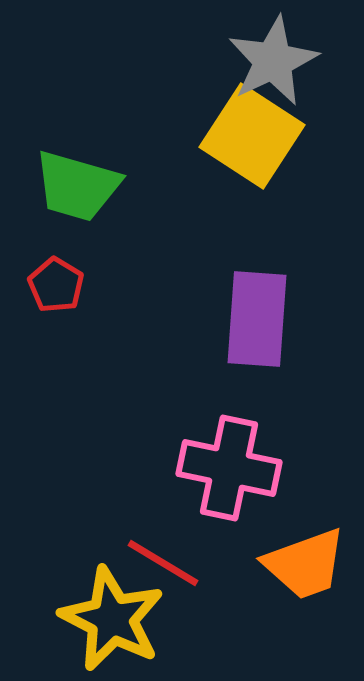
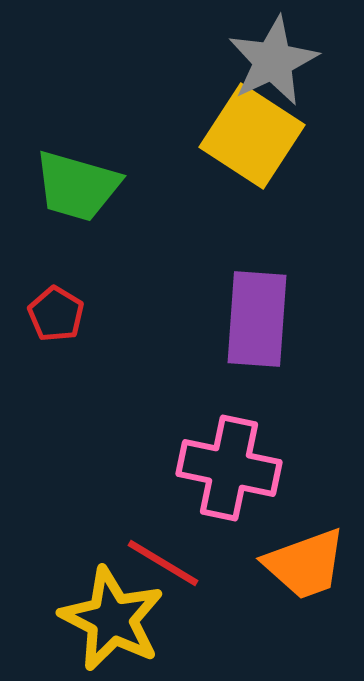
red pentagon: moved 29 px down
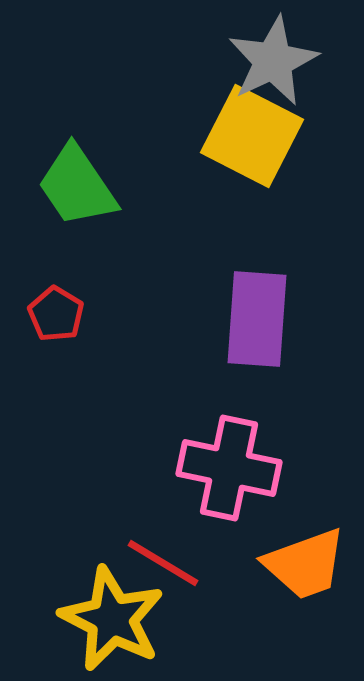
yellow square: rotated 6 degrees counterclockwise
green trapezoid: rotated 40 degrees clockwise
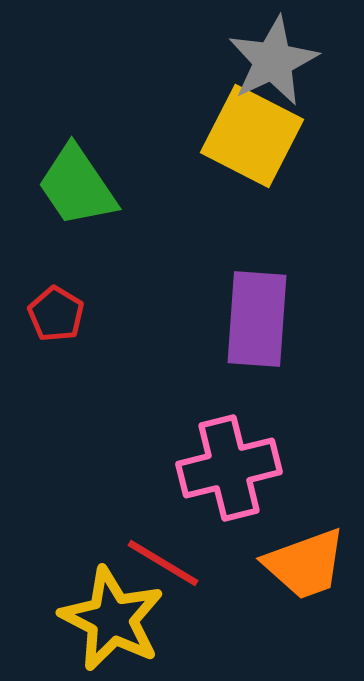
pink cross: rotated 26 degrees counterclockwise
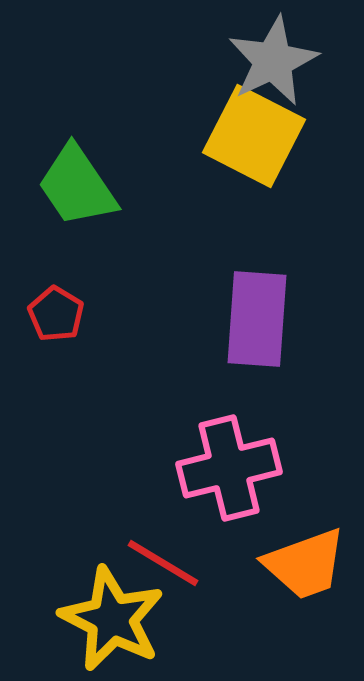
yellow square: moved 2 px right
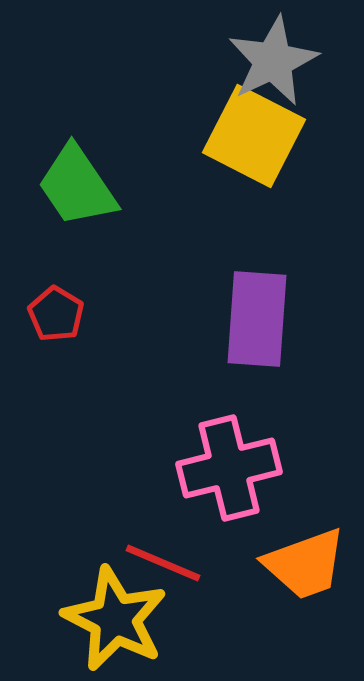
red line: rotated 8 degrees counterclockwise
yellow star: moved 3 px right
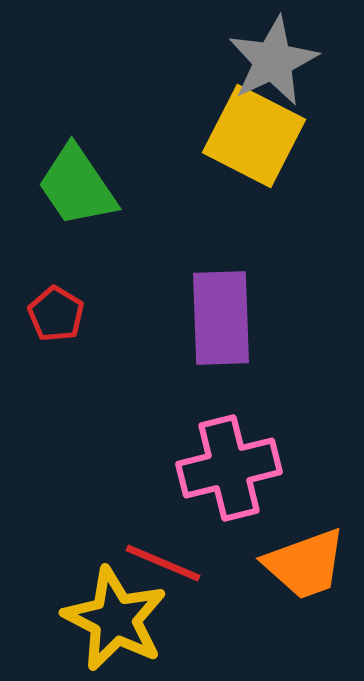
purple rectangle: moved 36 px left, 1 px up; rotated 6 degrees counterclockwise
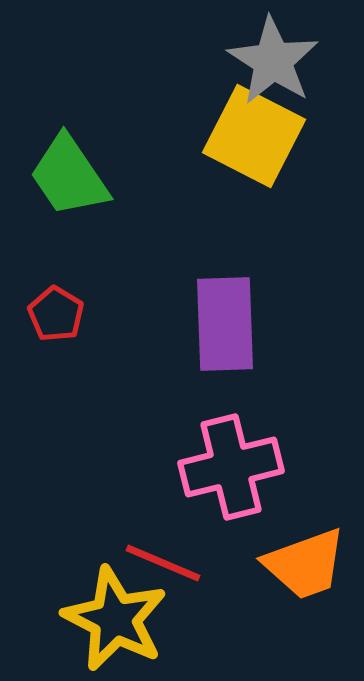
gray star: rotated 14 degrees counterclockwise
green trapezoid: moved 8 px left, 10 px up
purple rectangle: moved 4 px right, 6 px down
pink cross: moved 2 px right, 1 px up
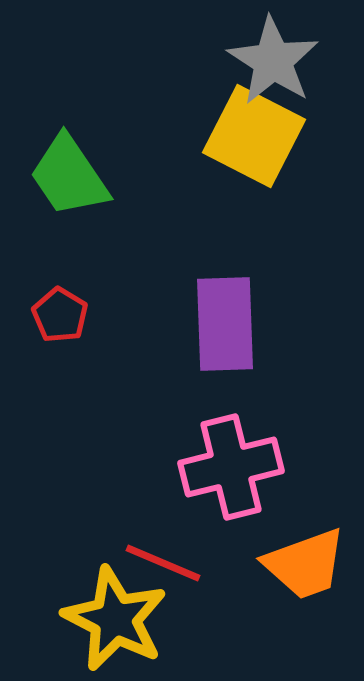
red pentagon: moved 4 px right, 1 px down
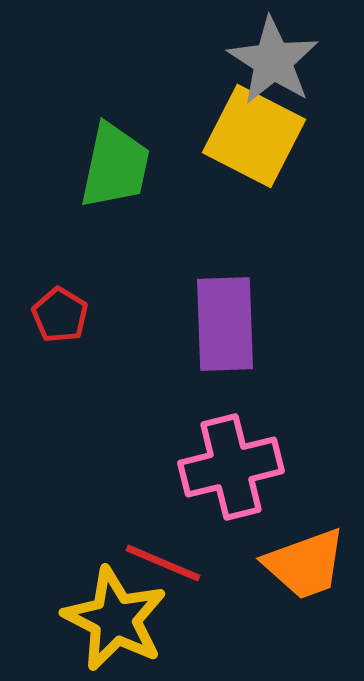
green trapezoid: moved 46 px right, 10 px up; rotated 134 degrees counterclockwise
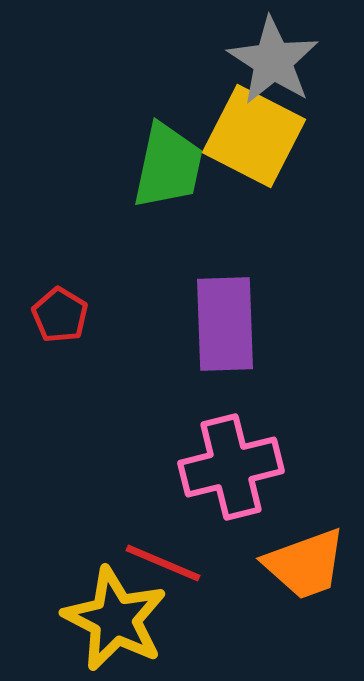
green trapezoid: moved 53 px right
